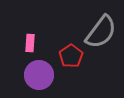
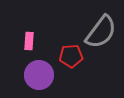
pink rectangle: moved 1 px left, 2 px up
red pentagon: rotated 30 degrees clockwise
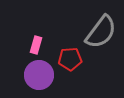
pink rectangle: moved 7 px right, 4 px down; rotated 12 degrees clockwise
red pentagon: moved 1 px left, 3 px down
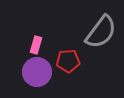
red pentagon: moved 2 px left, 2 px down
purple circle: moved 2 px left, 3 px up
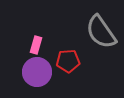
gray semicircle: rotated 108 degrees clockwise
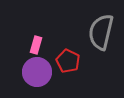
gray semicircle: rotated 48 degrees clockwise
red pentagon: rotated 30 degrees clockwise
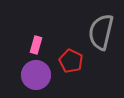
red pentagon: moved 3 px right
purple circle: moved 1 px left, 3 px down
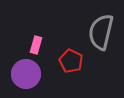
purple circle: moved 10 px left, 1 px up
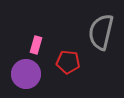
red pentagon: moved 3 px left, 1 px down; rotated 20 degrees counterclockwise
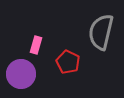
red pentagon: rotated 20 degrees clockwise
purple circle: moved 5 px left
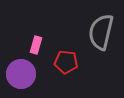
red pentagon: moved 2 px left; rotated 20 degrees counterclockwise
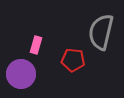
red pentagon: moved 7 px right, 2 px up
